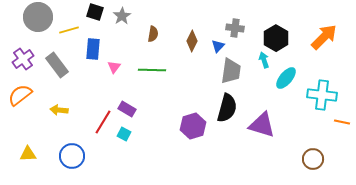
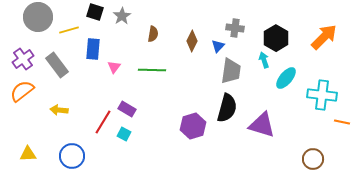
orange semicircle: moved 2 px right, 4 px up
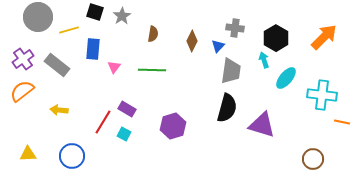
gray rectangle: rotated 15 degrees counterclockwise
purple hexagon: moved 20 px left
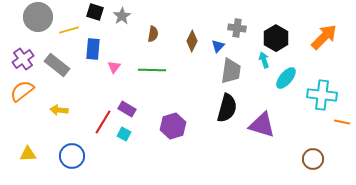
gray cross: moved 2 px right
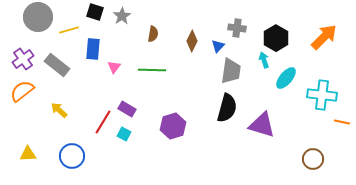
yellow arrow: rotated 36 degrees clockwise
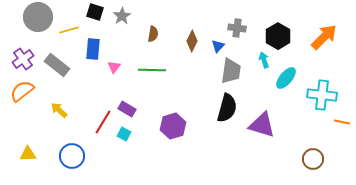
black hexagon: moved 2 px right, 2 px up
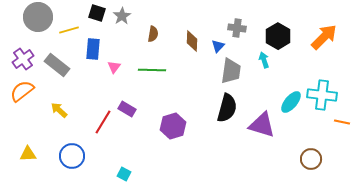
black square: moved 2 px right, 1 px down
brown diamond: rotated 25 degrees counterclockwise
cyan ellipse: moved 5 px right, 24 px down
cyan square: moved 40 px down
brown circle: moved 2 px left
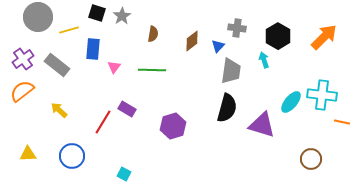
brown diamond: rotated 50 degrees clockwise
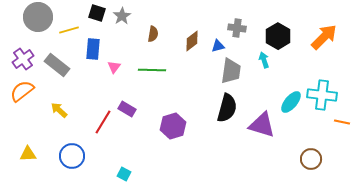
blue triangle: rotated 32 degrees clockwise
